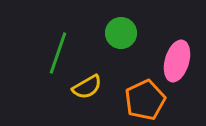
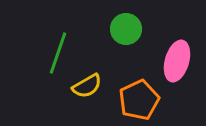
green circle: moved 5 px right, 4 px up
yellow semicircle: moved 1 px up
orange pentagon: moved 6 px left
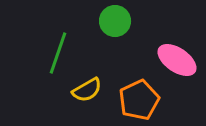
green circle: moved 11 px left, 8 px up
pink ellipse: moved 1 px up; rotated 72 degrees counterclockwise
yellow semicircle: moved 4 px down
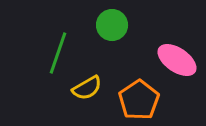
green circle: moved 3 px left, 4 px down
yellow semicircle: moved 2 px up
orange pentagon: rotated 9 degrees counterclockwise
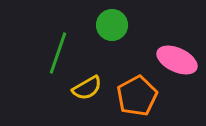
pink ellipse: rotated 9 degrees counterclockwise
orange pentagon: moved 2 px left, 4 px up; rotated 6 degrees clockwise
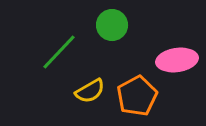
green line: moved 1 px right, 1 px up; rotated 24 degrees clockwise
pink ellipse: rotated 33 degrees counterclockwise
yellow semicircle: moved 3 px right, 3 px down
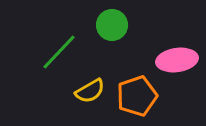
orange pentagon: rotated 9 degrees clockwise
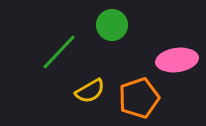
orange pentagon: moved 2 px right, 2 px down
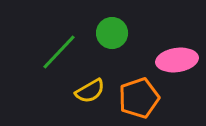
green circle: moved 8 px down
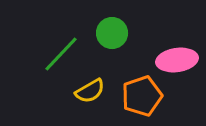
green line: moved 2 px right, 2 px down
orange pentagon: moved 3 px right, 2 px up
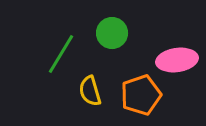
green line: rotated 12 degrees counterclockwise
yellow semicircle: rotated 104 degrees clockwise
orange pentagon: moved 1 px left, 1 px up
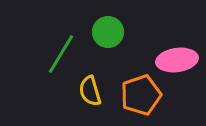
green circle: moved 4 px left, 1 px up
